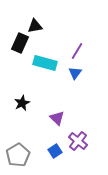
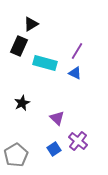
black triangle: moved 4 px left, 2 px up; rotated 21 degrees counterclockwise
black rectangle: moved 1 px left, 3 px down
blue triangle: rotated 40 degrees counterclockwise
blue square: moved 1 px left, 2 px up
gray pentagon: moved 2 px left
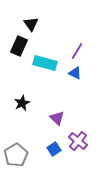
black triangle: rotated 35 degrees counterclockwise
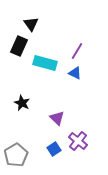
black star: rotated 21 degrees counterclockwise
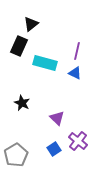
black triangle: rotated 28 degrees clockwise
purple line: rotated 18 degrees counterclockwise
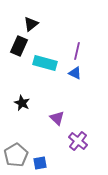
blue square: moved 14 px left, 14 px down; rotated 24 degrees clockwise
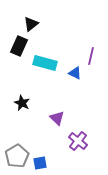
purple line: moved 14 px right, 5 px down
gray pentagon: moved 1 px right, 1 px down
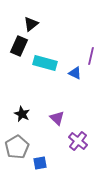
black star: moved 11 px down
gray pentagon: moved 9 px up
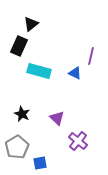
cyan rectangle: moved 6 px left, 8 px down
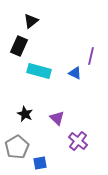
black triangle: moved 3 px up
black star: moved 3 px right
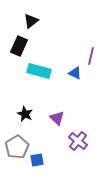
blue square: moved 3 px left, 3 px up
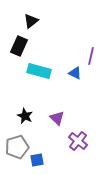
black star: moved 2 px down
gray pentagon: rotated 15 degrees clockwise
